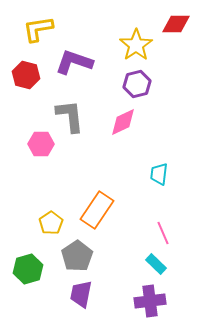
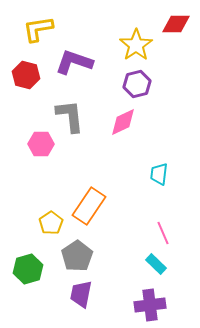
orange rectangle: moved 8 px left, 4 px up
purple cross: moved 4 px down
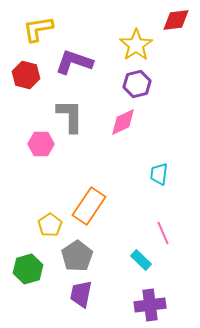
red diamond: moved 4 px up; rotated 8 degrees counterclockwise
gray L-shape: rotated 6 degrees clockwise
yellow pentagon: moved 1 px left, 2 px down
cyan rectangle: moved 15 px left, 4 px up
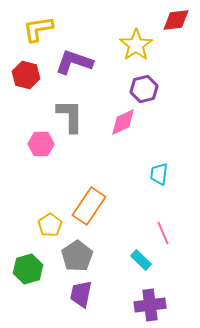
purple hexagon: moved 7 px right, 5 px down
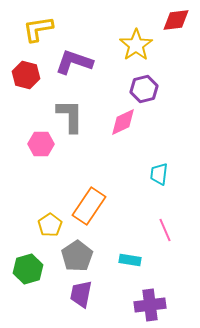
pink line: moved 2 px right, 3 px up
cyan rectangle: moved 11 px left; rotated 35 degrees counterclockwise
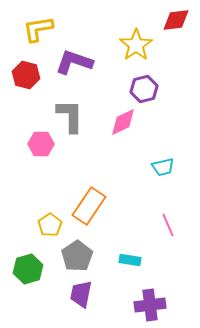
cyan trapezoid: moved 4 px right, 7 px up; rotated 110 degrees counterclockwise
pink line: moved 3 px right, 5 px up
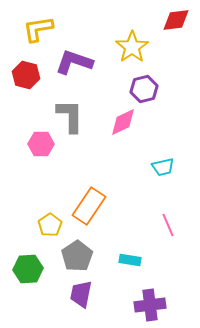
yellow star: moved 4 px left, 2 px down
green hexagon: rotated 12 degrees clockwise
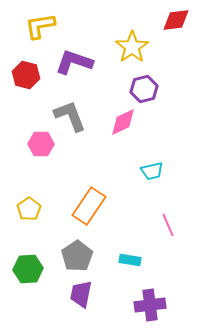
yellow L-shape: moved 2 px right, 3 px up
gray L-shape: rotated 21 degrees counterclockwise
cyan trapezoid: moved 11 px left, 4 px down
yellow pentagon: moved 21 px left, 16 px up
